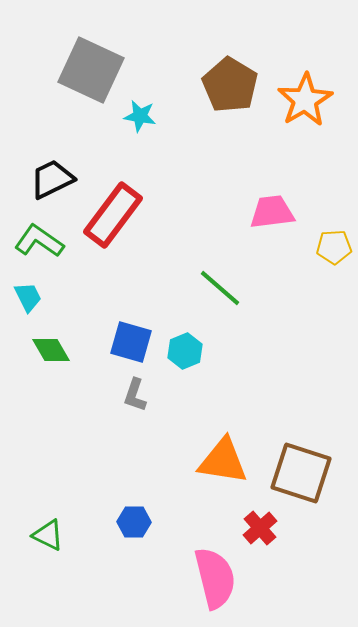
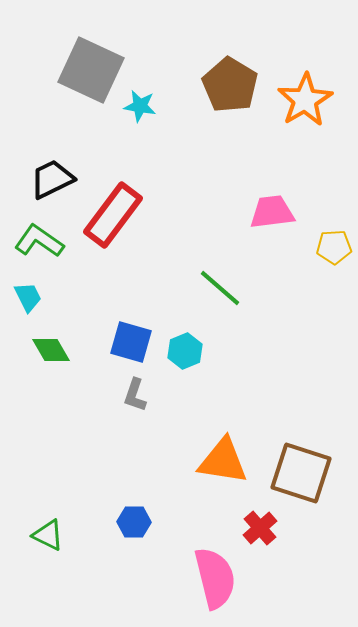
cyan star: moved 10 px up
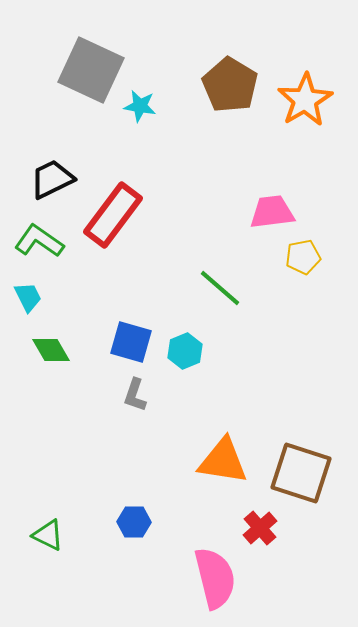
yellow pentagon: moved 31 px left, 10 px down; rotated 8 degrees counterclockwise
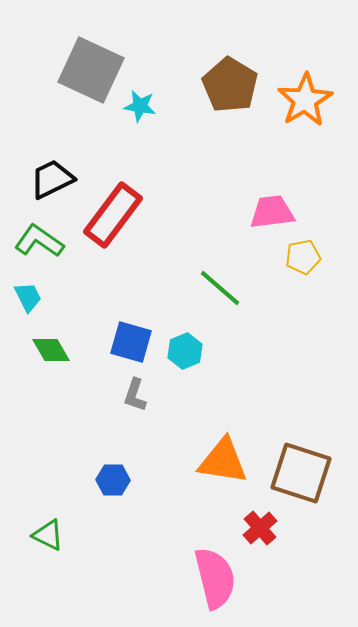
blue hexagon: moved 21 px left, 42 px up
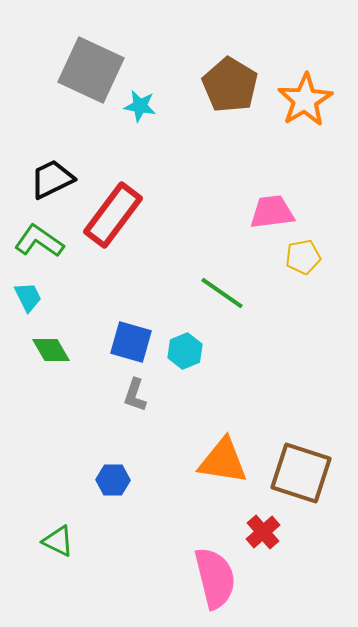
green line: moved 2 px right, 5 px down; rotated 6 degrees counterclockwise
red cross: moved 3 px right, 4 px down
green triangle: moved 10 px right, 6 px down
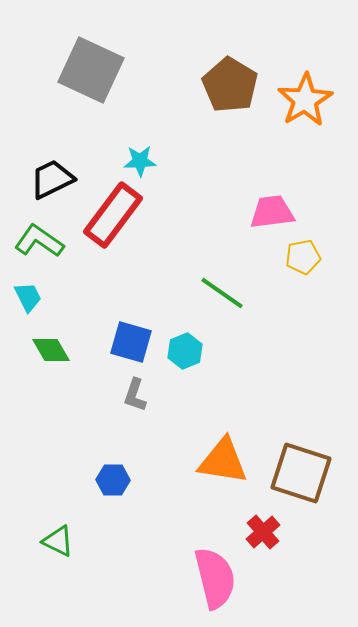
cyan star: moved 55 px down; rotated 12 degrees counterclockwise
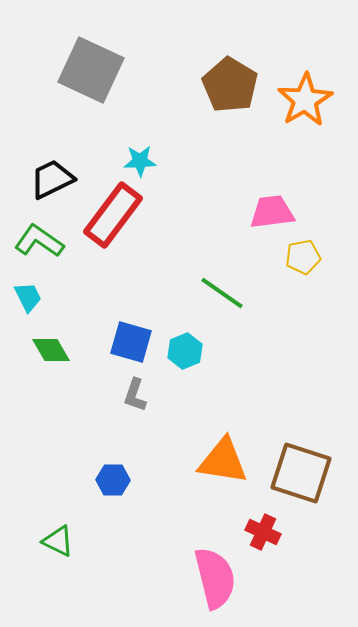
red cross: rotated 24 degrees counterclockwise
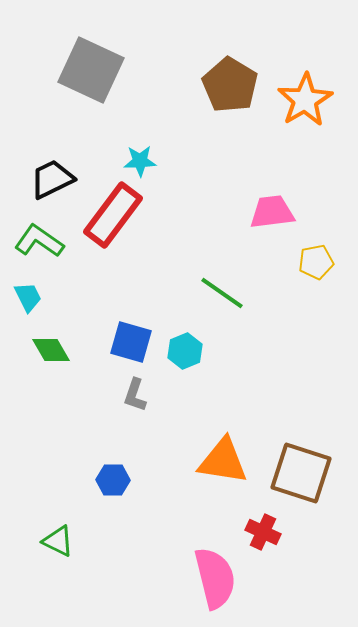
yellow pentagon: moved 13 px right, 5 px down
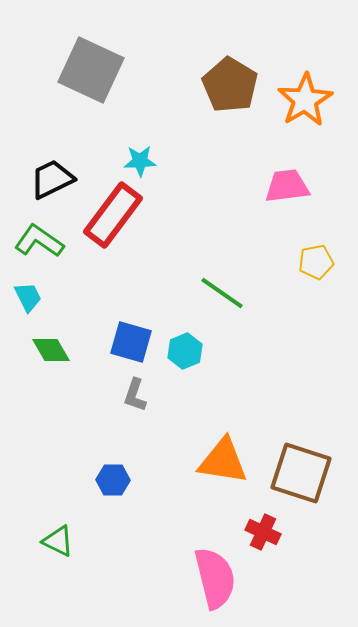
pink trapezoid: moved 15 px right, 26 px up
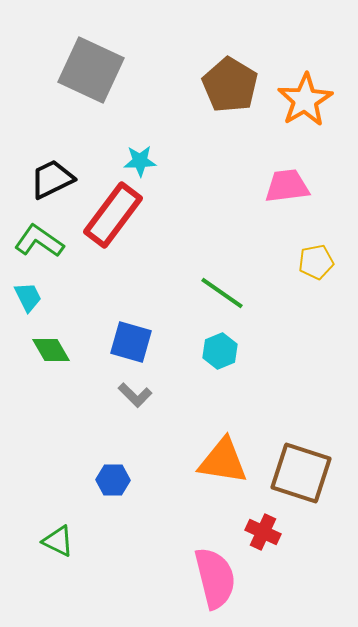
cyan hexagon: moved 35 px right
gray L-shape: rotated 64 degrees counterclockwise
